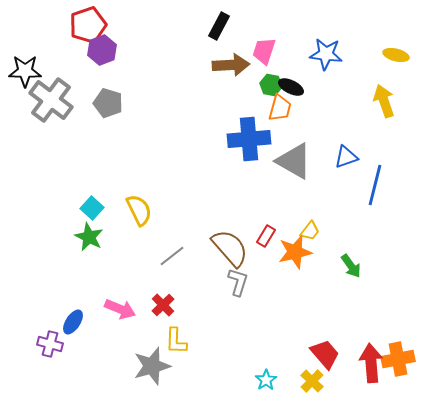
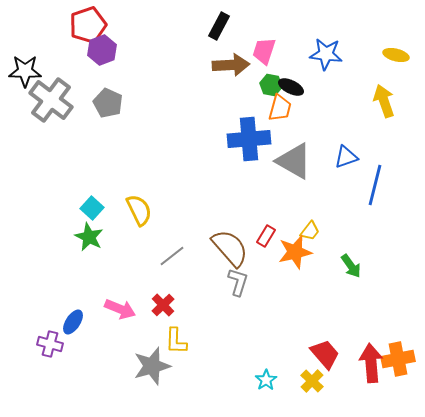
gray pentagon: rotated 8 degrees clockwise
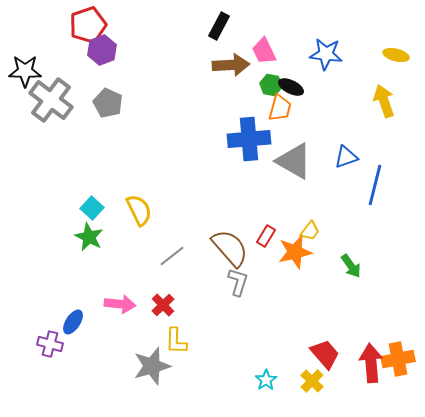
pink trapezoid: rotated 44 degrees counterclockwise
pink arrow: moved 5 px up; rotated 16 degrees counterclockwise
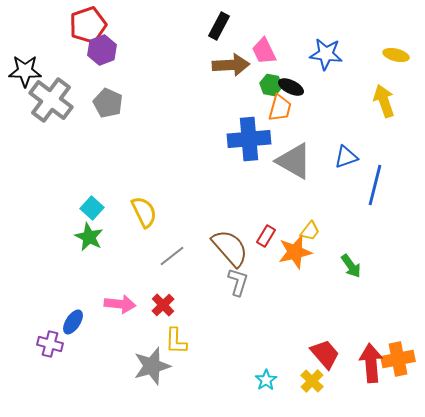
yellow semicircle: moved 5 px right, 2 px down
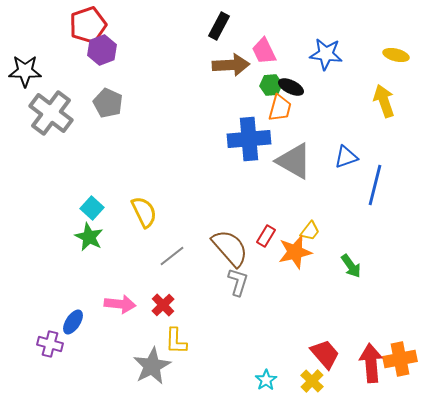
green hexagon: rotated 15 degrees counterclockwise
gray cross: moved 13 px down
orange cross: moved 2 px right
gray star: rotated 12 degrees counterclockwise
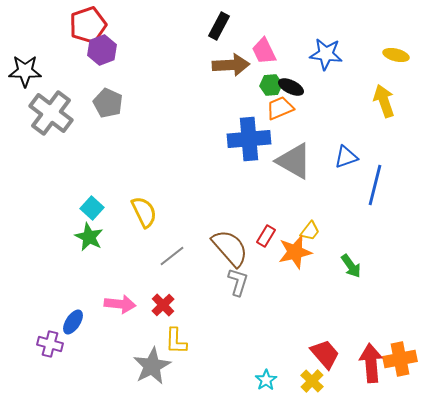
orange trapezoid: rotated 128 degrees counterclockwise
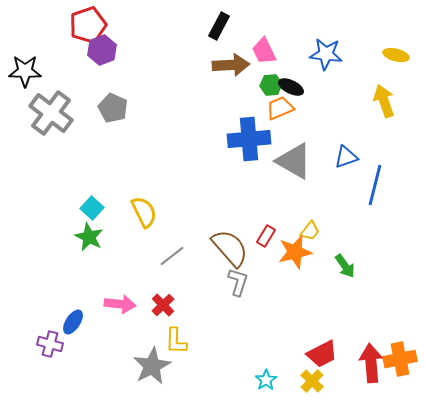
gray pentagon: moved 5 px right, 5 px down
green arrow: moved 6 px left
red trapezoid: moved 3 px left; rotated 104 degrees clockwise
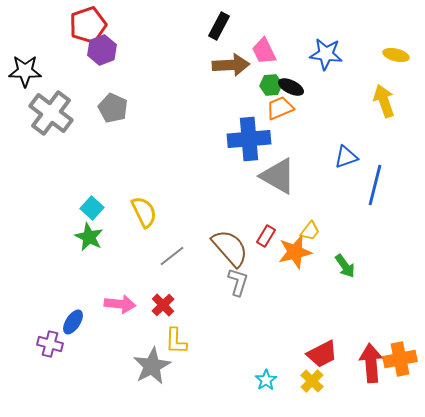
gray triangle: moved 16 px left, 15 px down
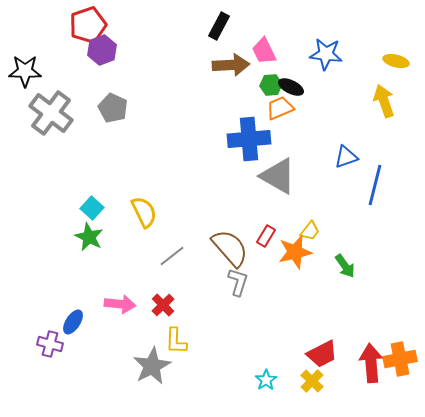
yellow ellipse: moved 6 px down
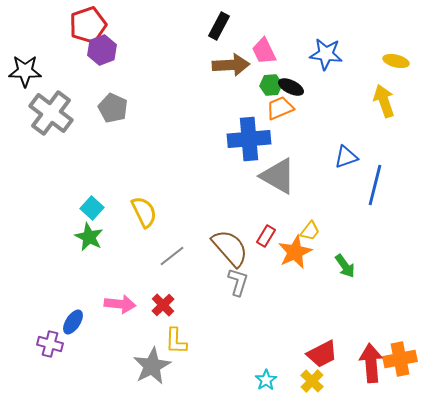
orange star: rotated 12 degrees counterclockwise
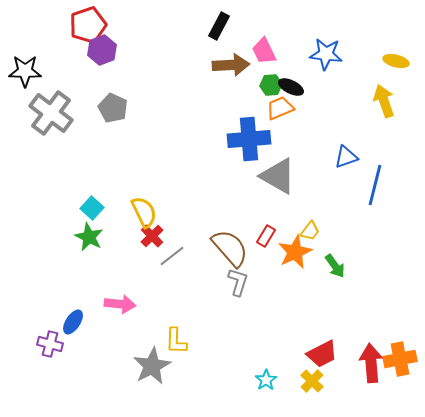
green arrow: moved 10 px left
red cross: moved 11 px left, 69 px up
